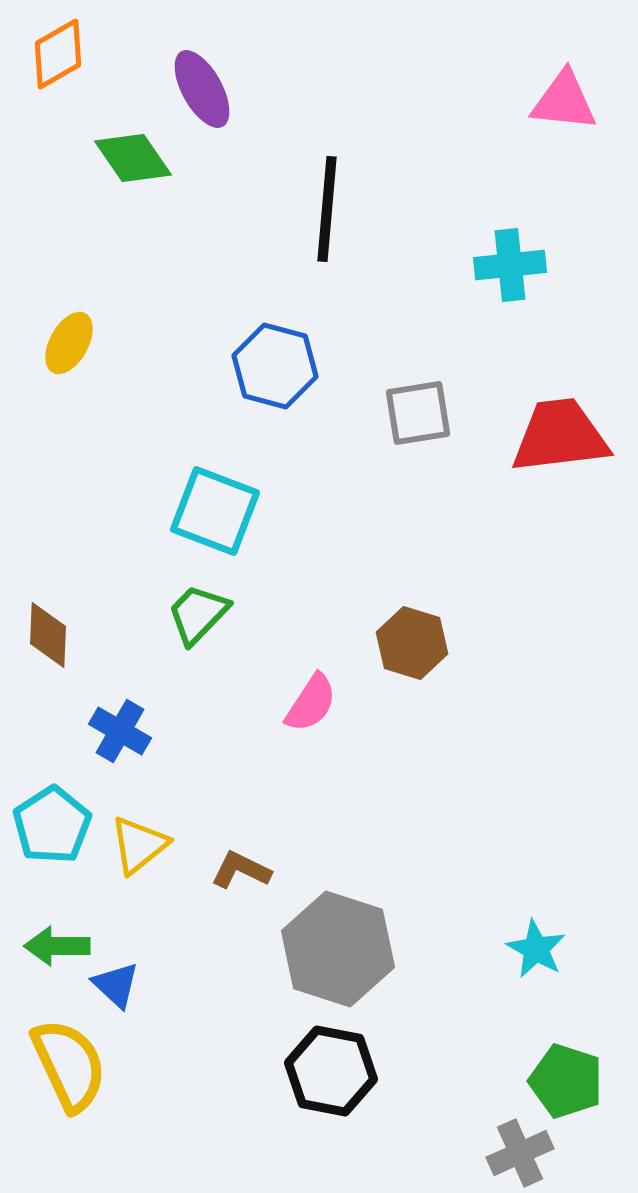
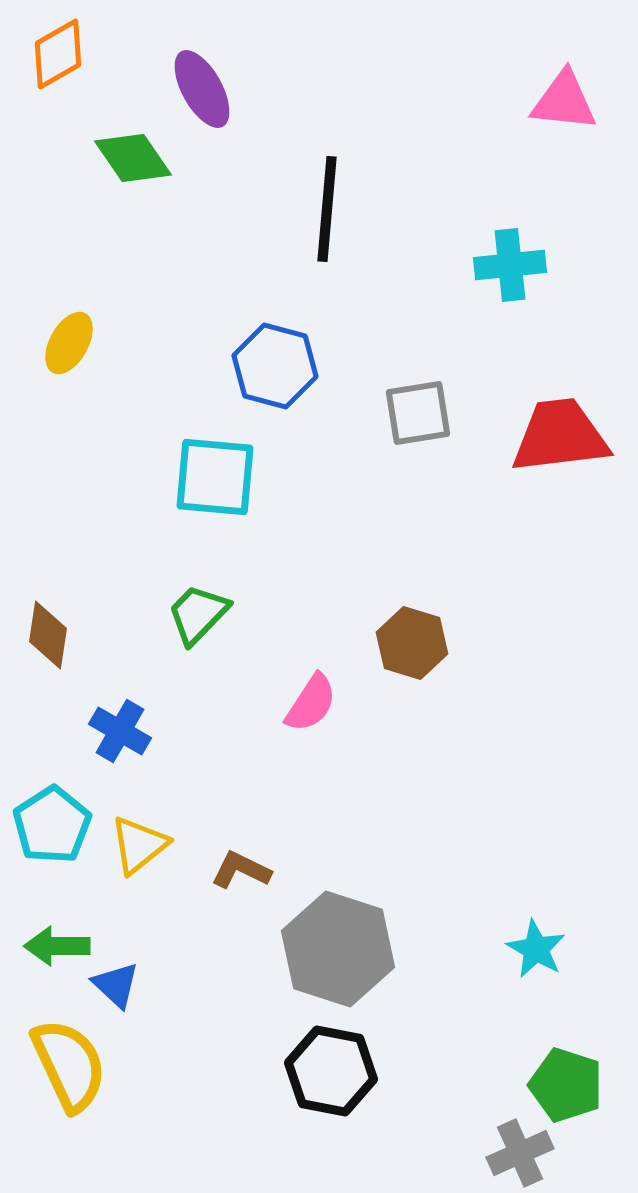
cyan square: moved 34 px up; rotated 16 degrees counterclockwise
brown diamond: rotated 6 degrees clockwise
green pentagon: moved 4 px down
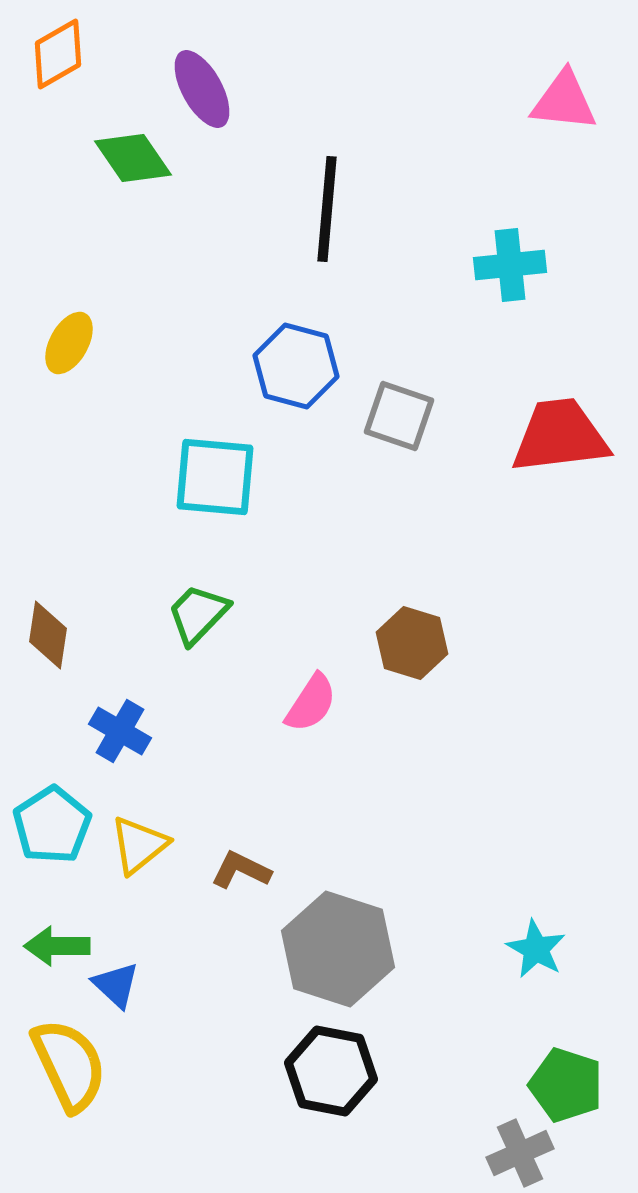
blue hexagon: moved 21 px right
gray square: moved 19 px left, 3 px down; rotated 28 degrees clockwise
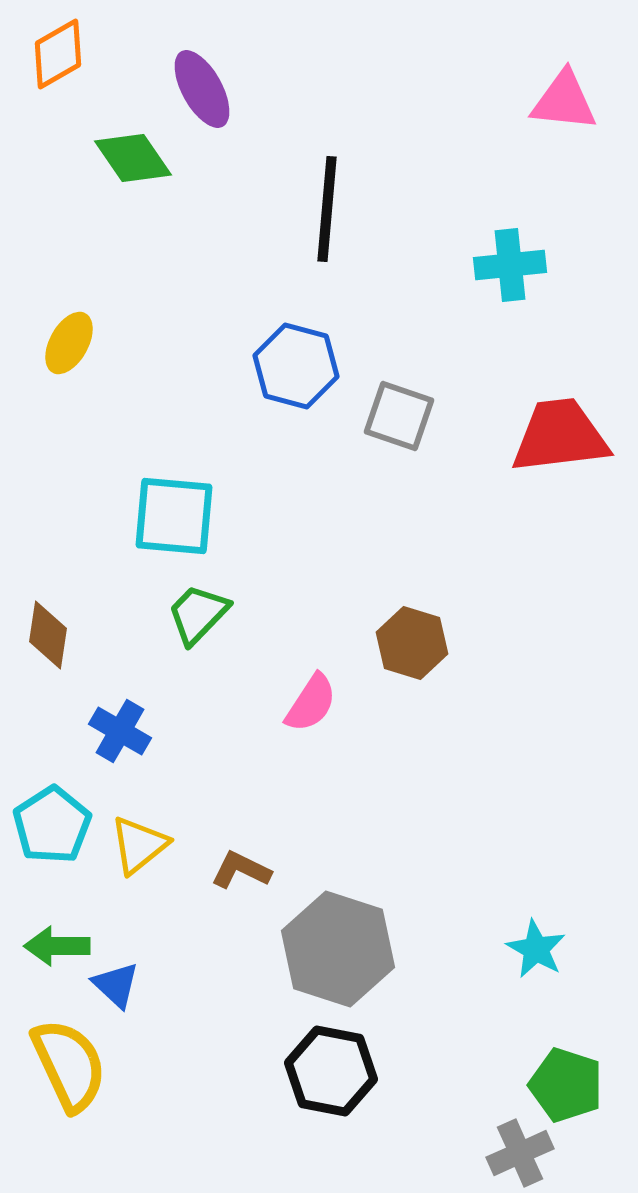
cyan square: moved 41 px left, 39 px down
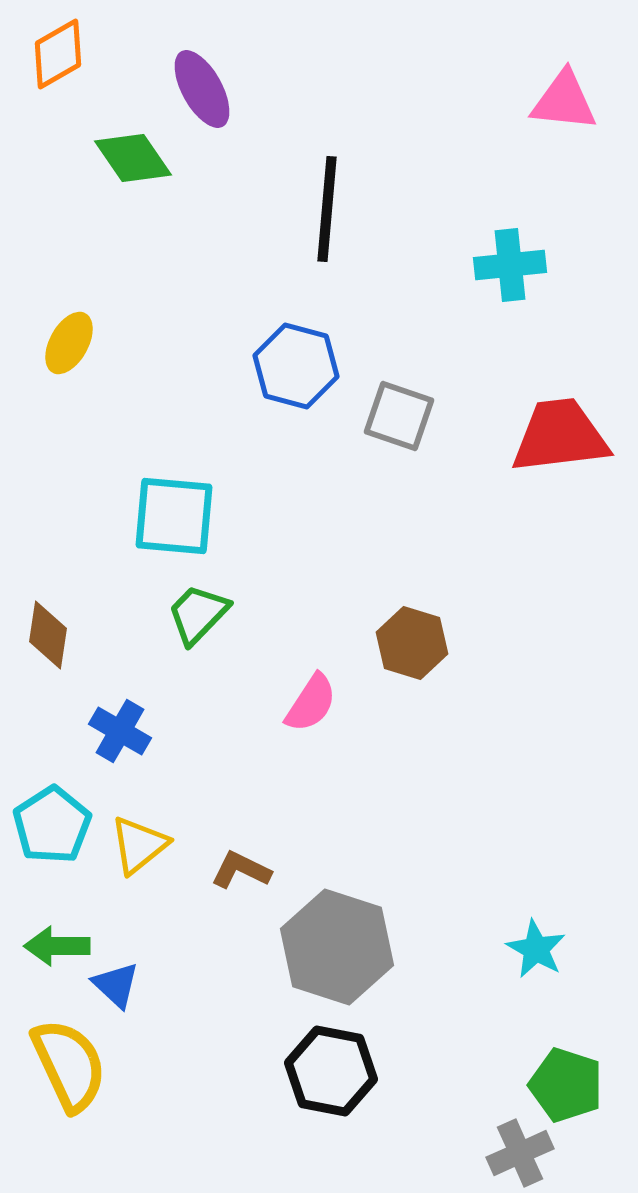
gray hexagon: moved 1 px left, 2 px up
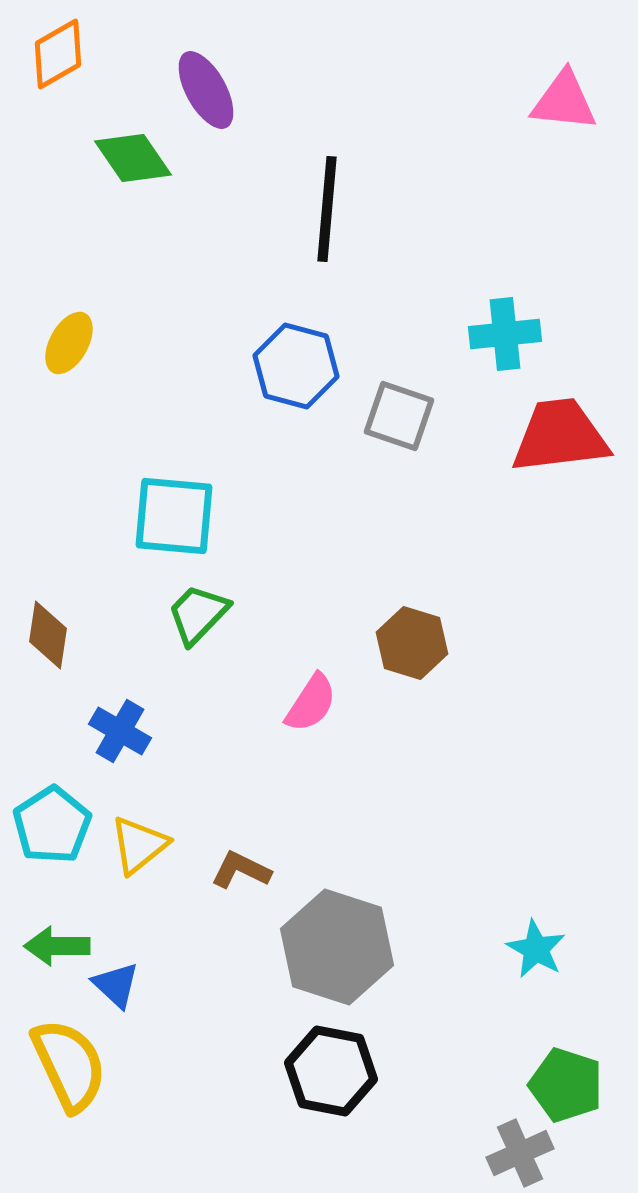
purple ellipse: moved 4 px right, 1 px down
cyan cross: moved 5 px left, 69 px down
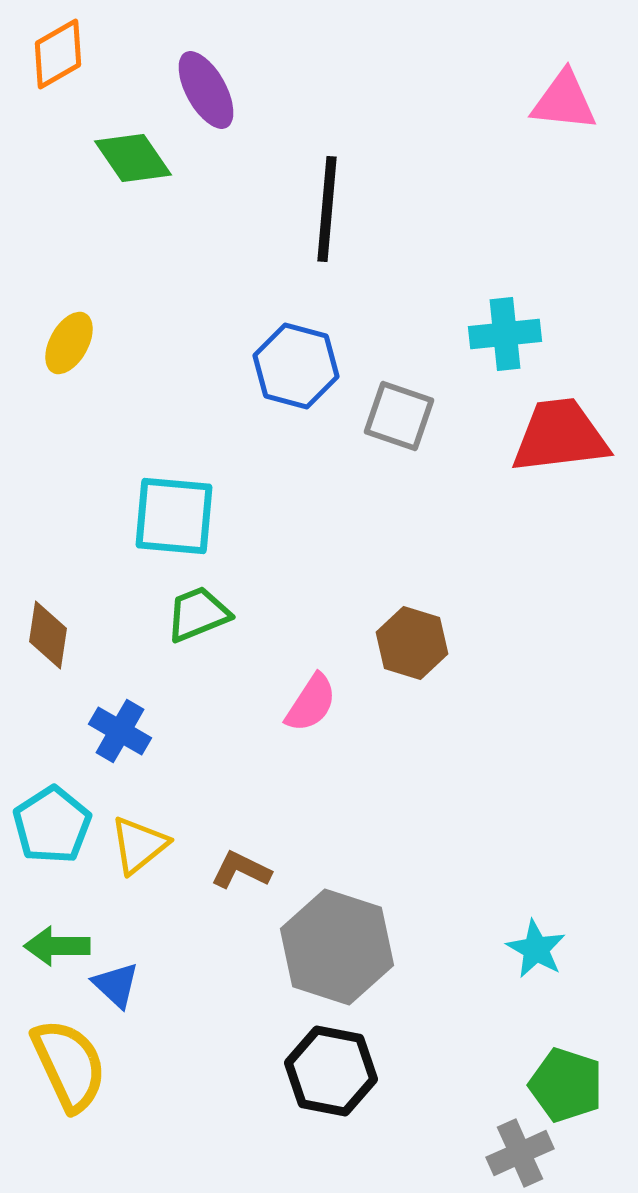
green trapezoid: rotated 24 degrees clockwise
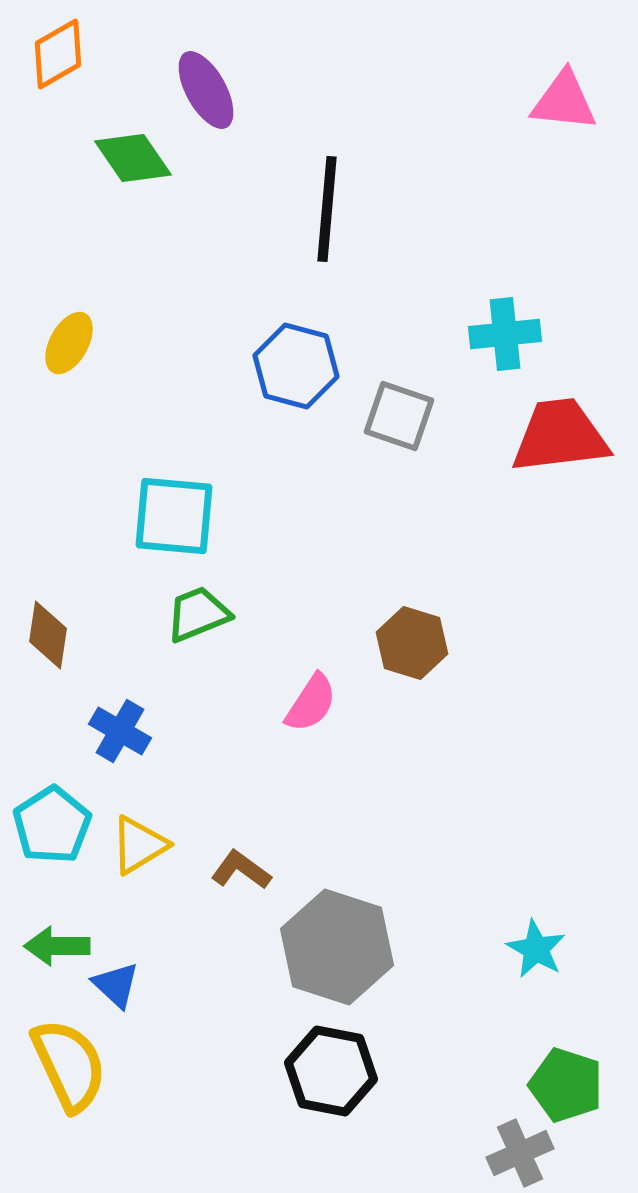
yellow triangle: rotated 8 degrees clockwise
brown L-shape: rotated 10 degrees clockwise
